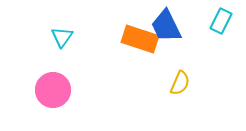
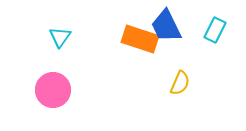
cyan rectangle: moved 6 px left, 9 px down
cyan triangle: moved 2 px left
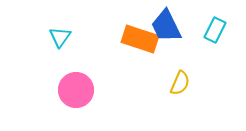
pink circle: moved 23 px right
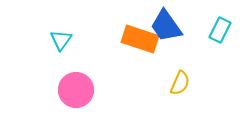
blue trapezoid: rotated 9 degrees counterclockwise
cyan rectangle: moved 5 px right
cyan triangle: moved 1 px right, 3 px down
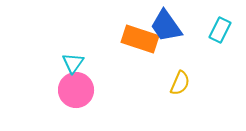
cyan triangle: moved 12 px right, 23 px down
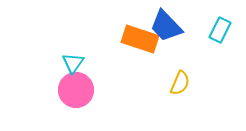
blue trapezoid: rotated 9 degrees counterclockwise
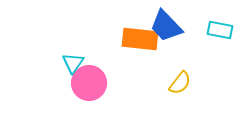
cyan rectangle: rotated 75 degrees clockwise
orange rectangle: rotated 12 degrees counterclockwise
yellow semicircle: rotated 15 degrees clockwise
pink circle: moved 13 px right, 7 px up
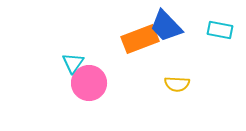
orange rectangle: rotated 27 degrees counterclockwise
yellow semicircle: moved 3 px left, 1 px down; rotated 55 degrees clockwise
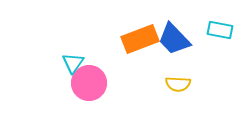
blue trapezoid: moved 8 px right, 13 px down
yellow semicircle: moved 1 px right
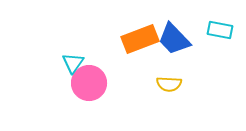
yellow semicircle: moved 9 px left
